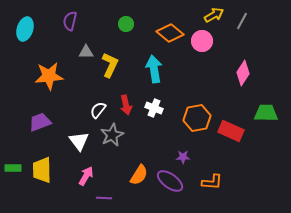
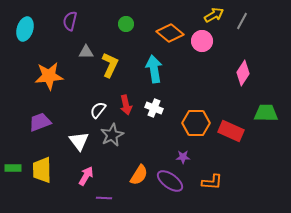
orange hexagon: moved 1 px left, 5 px down; rotated 12 degrees clockwise
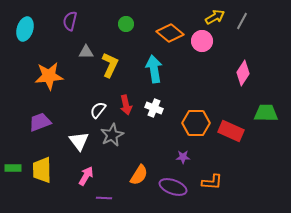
yellow arrow: moved 1 px right, 2 px down
purple ellipse: moved 3 px right, 6 px down; rotated 16 degrees counterclockwise
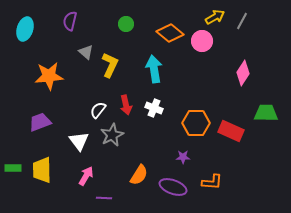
gray triangle: rotated 42 degrees clockwise
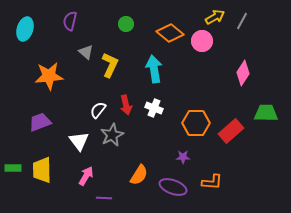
red rectangle: rotated 65 degrees counterclockwise
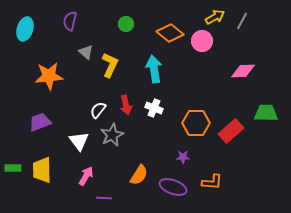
pink diamond: moved 2 px up; rotated 55 degrees clockwise
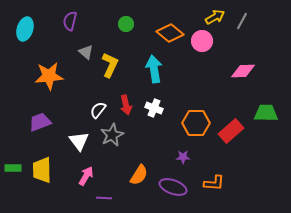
orange L-shape: moved 2 px right, 1 px down
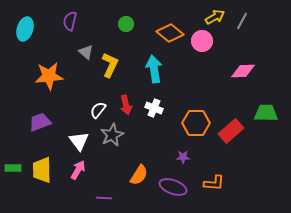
pink arrow: moved 8 px left, 6 px up
